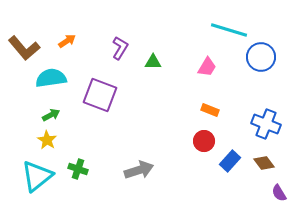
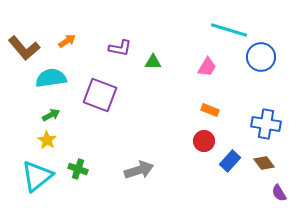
purple L-shape: rotated 70 degrees clockwise
blue cross: rotated 12 degrees counterclockwise
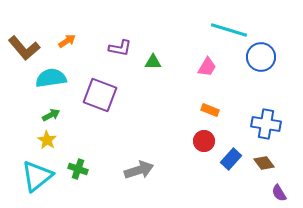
blue rectangle: moved 1 px right, 2 px up
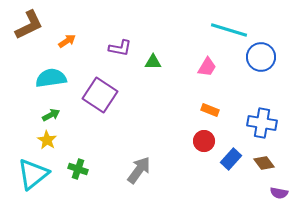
brown L-shape: moved 5 px right, 23 px up; rotated 76 degrees counterclockwise
purple square: rotated 12 degrees clockwise
blue cross: moved 4 px left, 1 px up
gray arrow: rotated 36 degrees counterclockwise
cyan triangle: moved 4 px left, 2 px up
purple semicircle: rotated 48 degrees counterclockwise
